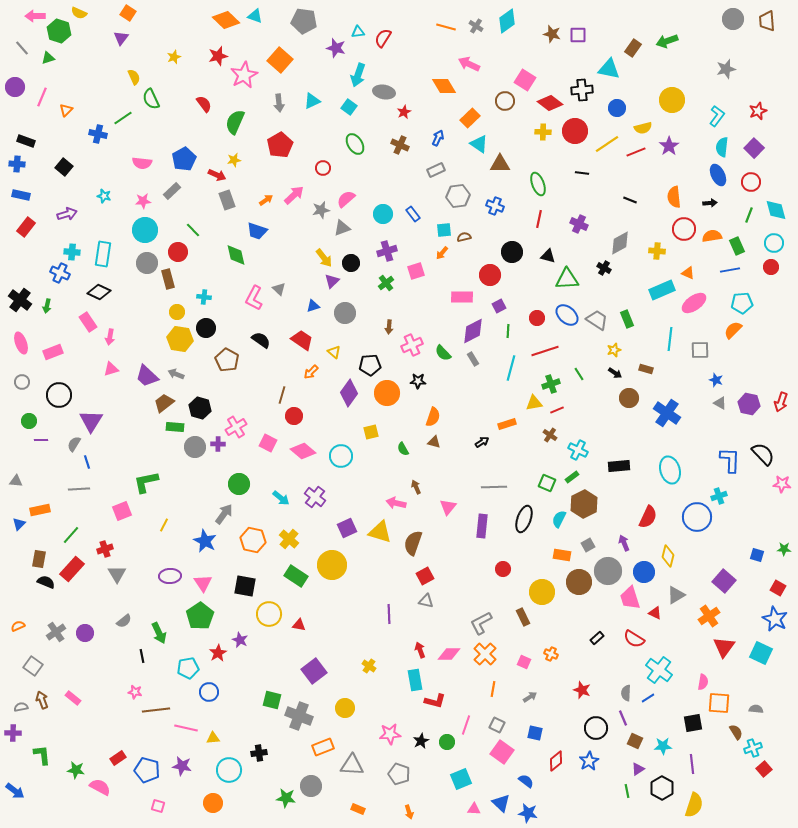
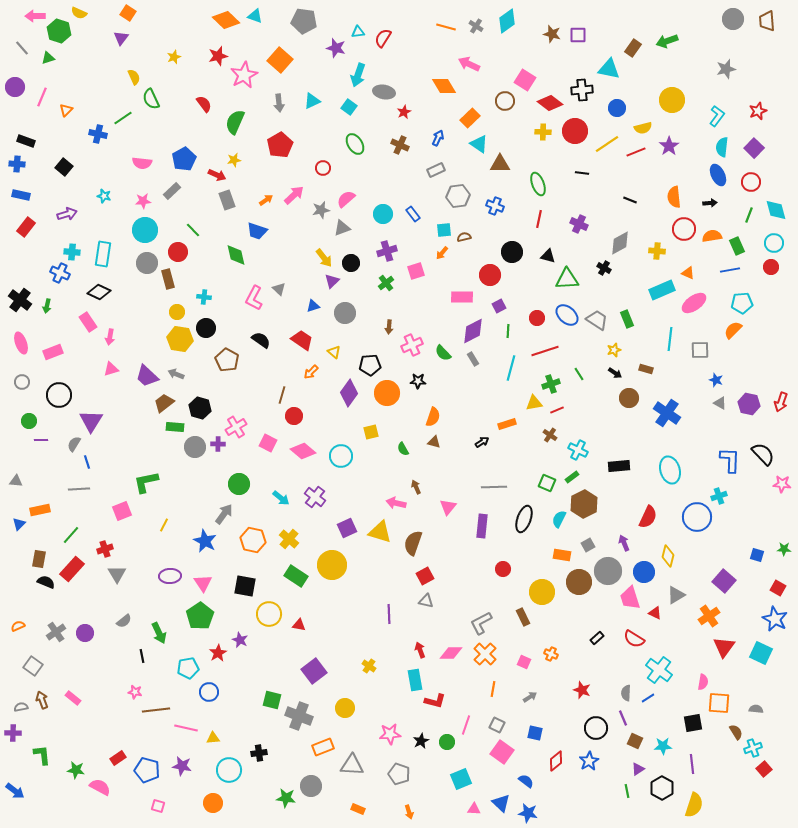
pink diamond at (449, 654): moved 2 px right, 1 px up
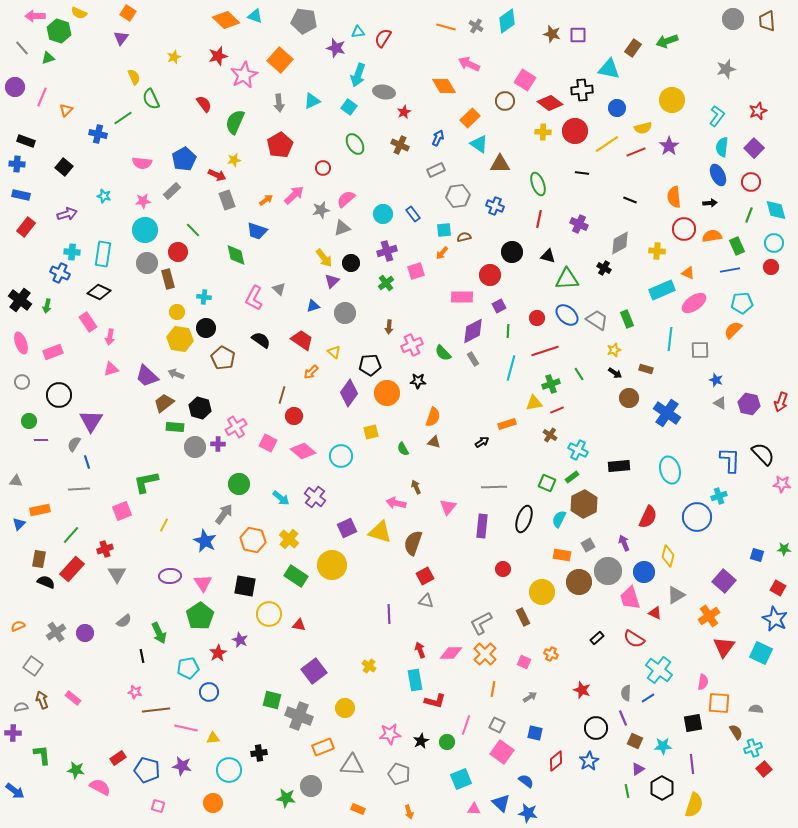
brown pentagon at (227, 360): moved 4 px left, 2 px up
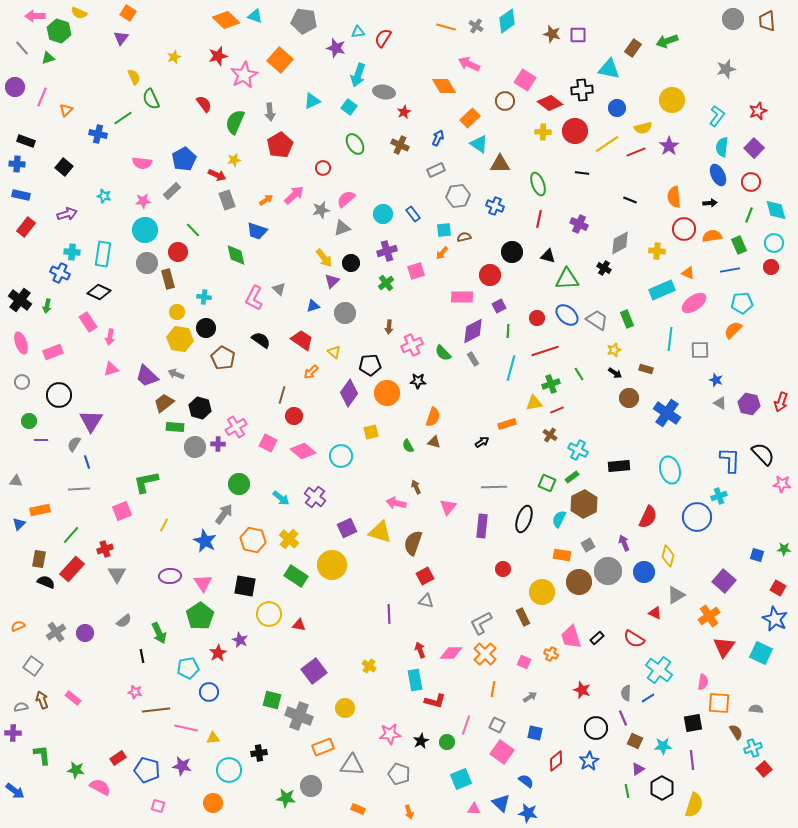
gray arrow at (279, 103): moved 9 px left, 9 px down
green rectangle at (737, 246): moved 2 px right, 1 px up
green semicircle at (403, 449): moved 5 px right, 3 px up
pink trapezoid at (630, 598): moved 59 px left, 39 px down
purple line at (692, 764): moved 4 px up
